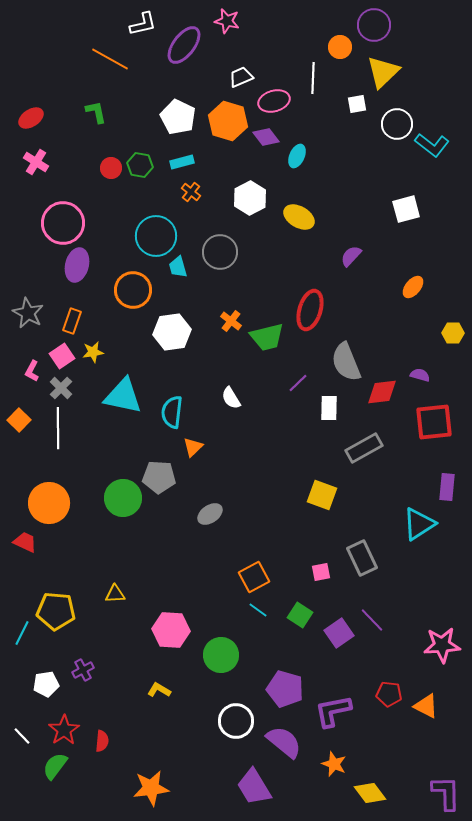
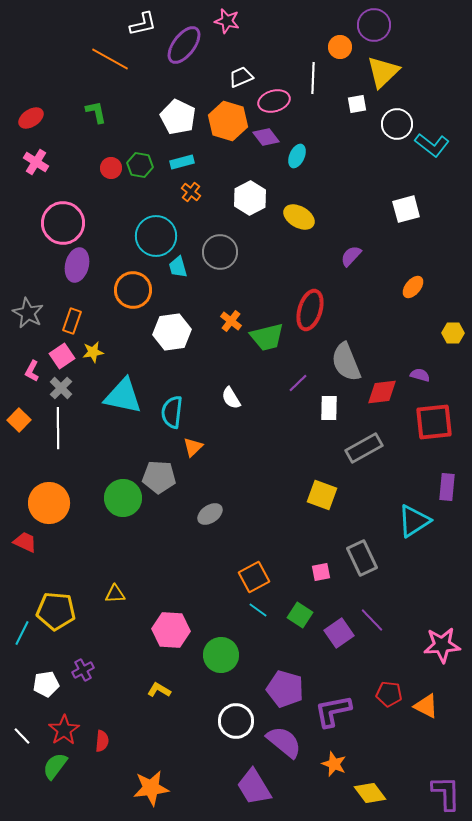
cyan triangle at (419, 524): moved 5 px left, 3 px up
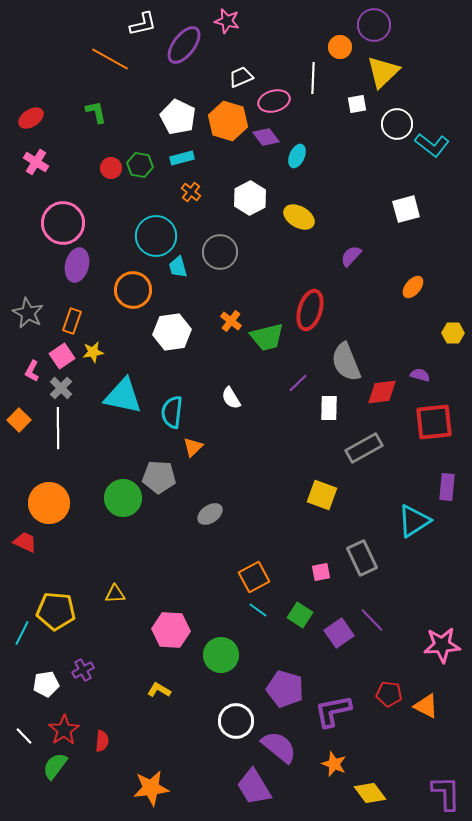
cyan rectangle at (182, 162): moved 4 px up
white line at (22, 736): moved 2 px right
purple semicircle at (284, 742): moved 5 px left, 5 px down
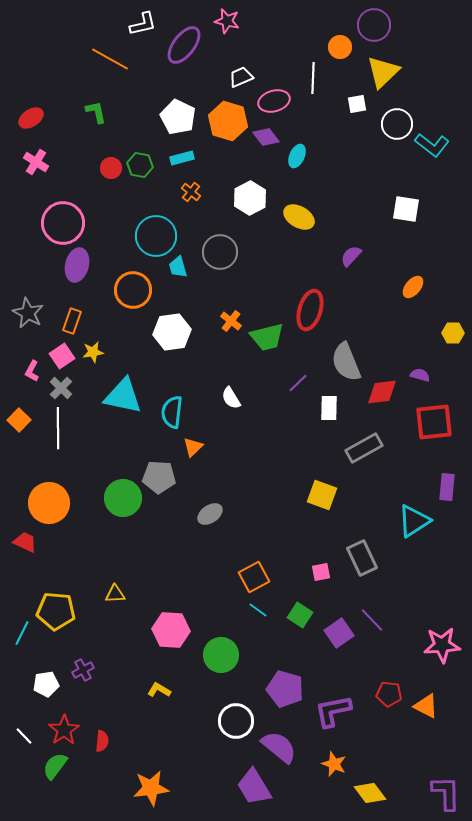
white square at (406, 209): rotated 24 degrees clockwise
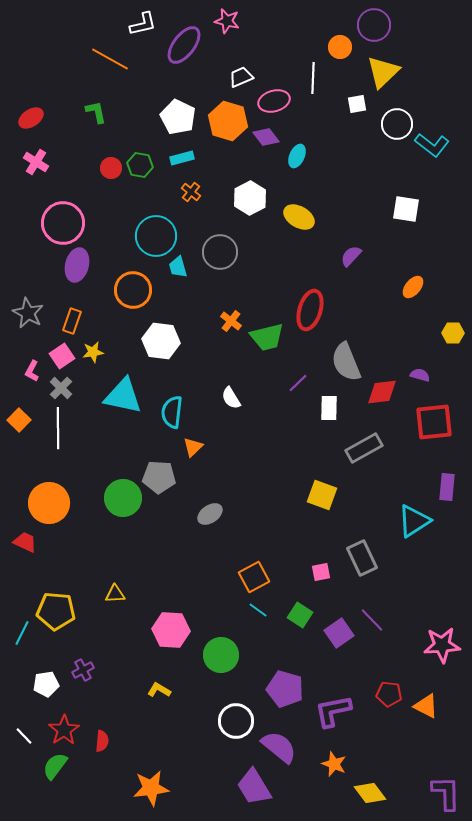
white hexagon at (172, 332): moved 11 px left, 9 px down; rotated 15 degrees clockwise
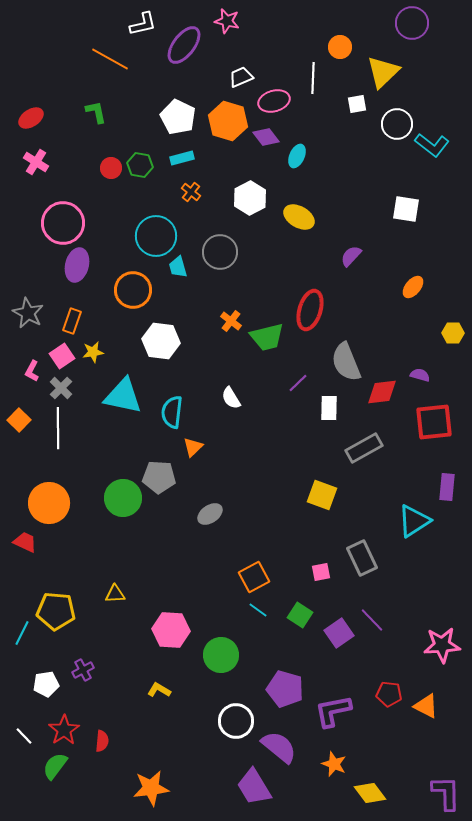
purple circle at (374, 25): moved 38 px right, 2 px up
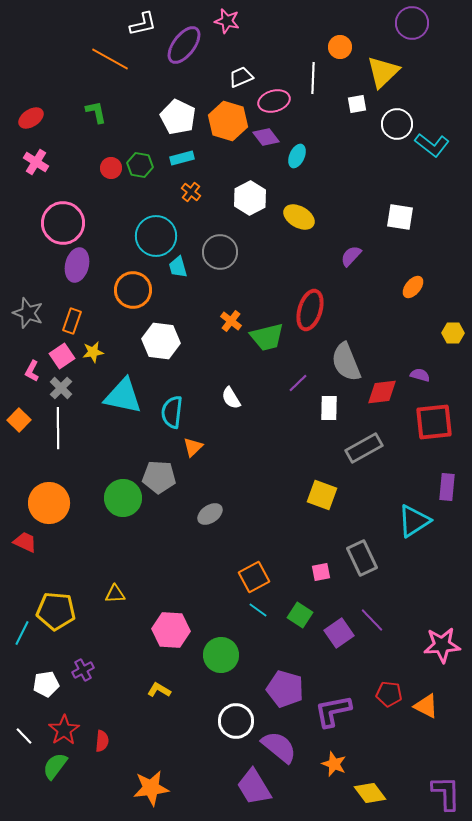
white square at (406, 209): moved 6 px left, 8 px down
gray star at (28, 313): rotated 8 degrees counterclockwise
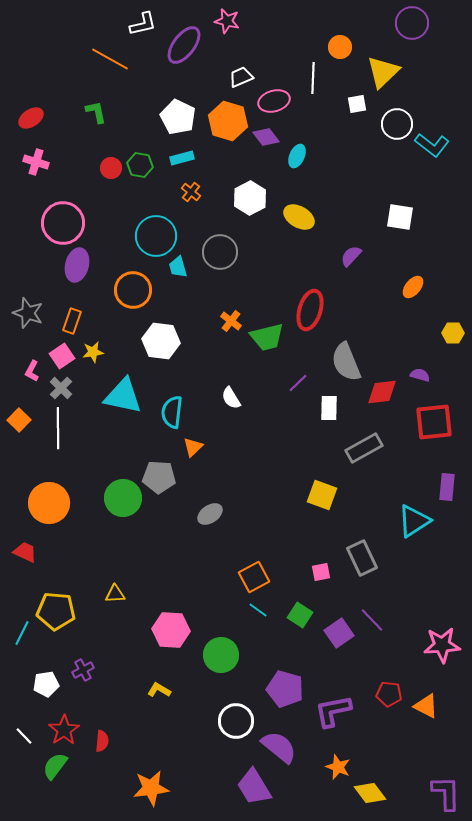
pink cross at (36, 162): rotated 15 degrees counterclockwise
red trapezoid at (25, 542): moved 10 px down
orange star at (334, 764): moved 4 px right, 3 px down
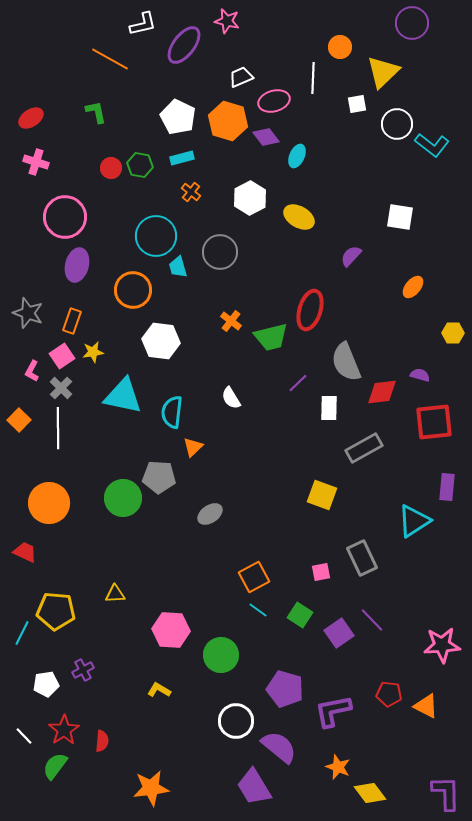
pink circle at (63, 223): moved 2 px right, 6 px up
green trapezoid at (267, 337): moved 4 px right
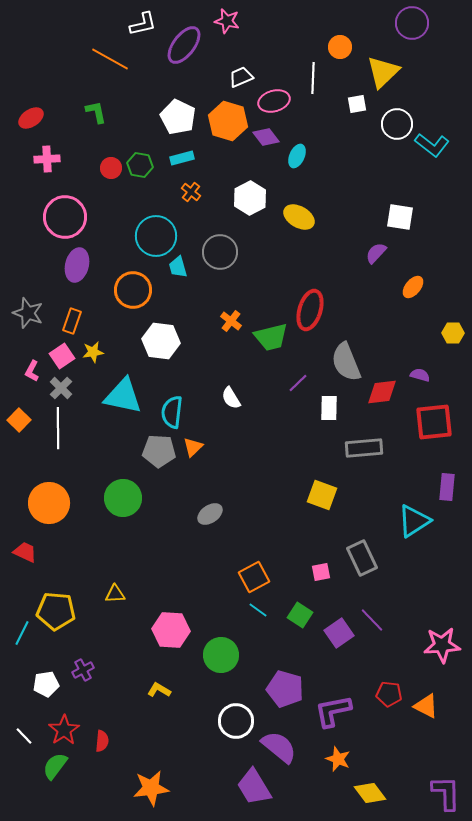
pink cross at (36, 162): moved 11 px right, 3 px up; rotated 20 degrees counterclockwise
purple semicircle at (351, 256): moved 25 px right, 3 px up
gray rectangle at (364, 448): rotated 24 degrees clockwise
gray pentagon at (159, 477): moved 26 px up
orange star at (338, 767): moved 8 px up
